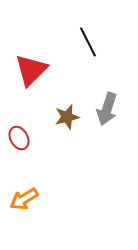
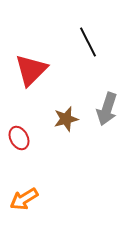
brown star: moved 1 px left, 2 px down
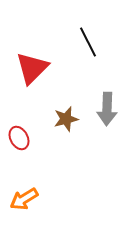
red triangle: moved 1 px right, 2 px up
gray arrow: rotated 16 degrees counterclockwise
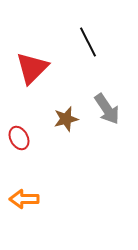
gray arrow: rotated 36 degrees counterclockwise
orange arrow: rotated 32 degrees clockwise
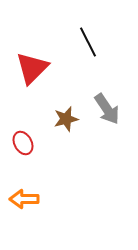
red ellipse: moved 4 px right, 5 px down
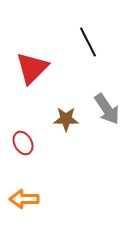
brown star: rotated 15 degrees clockwise
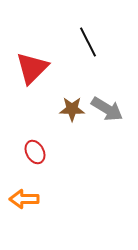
gray arrow: rotated 24 degrees counterclockwise
brown star: moved 6 px right, 10 px up
red ellipse: moved 12 px right, 9 px down
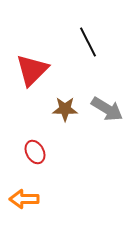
red triangle: moved 2 px down
brown star: moved 7 px left
